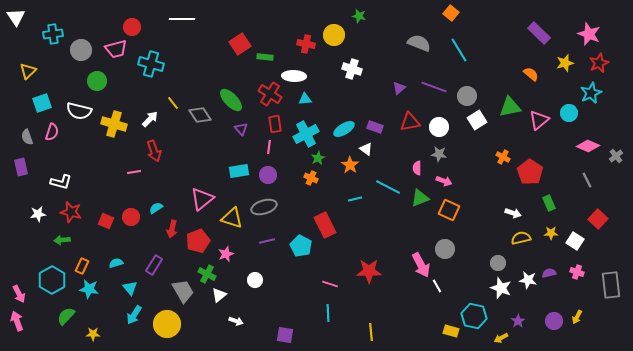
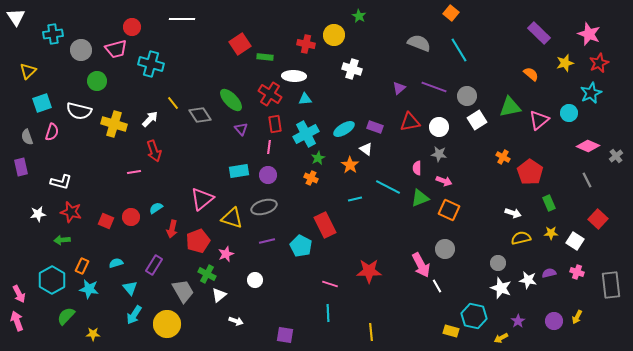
green star at (359, 16): rotated 16 degrees clockwise
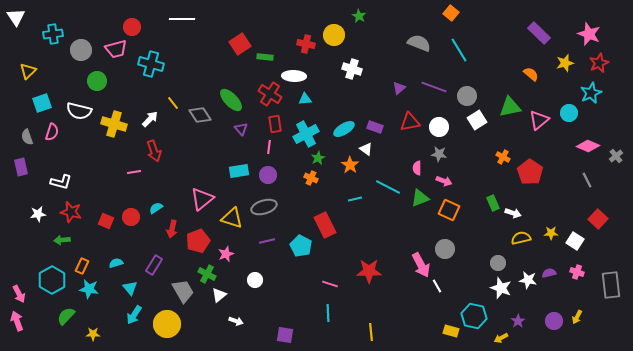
green rectangle at (549, 203): moved 56 px left
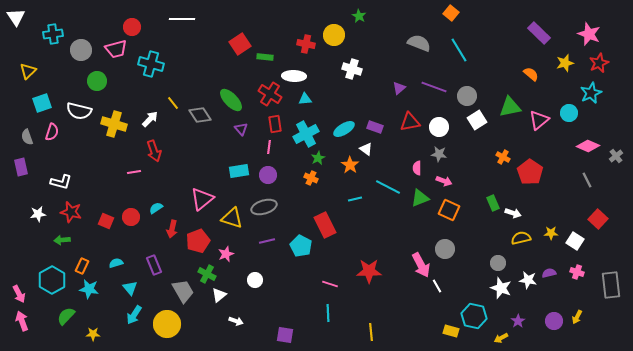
purple rectangle at (154, 265): rotated 54 degrees counterclockwise
pink arrow at (17, 321): moved 5 px right
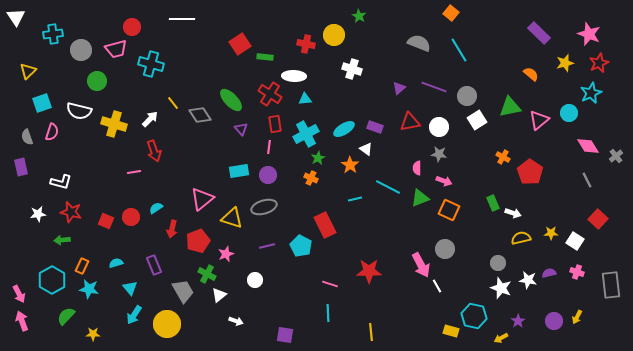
pink diamond at (588, 146): rotated 35 degrees clockwise
purple line at (267, 241): moved 5 px down
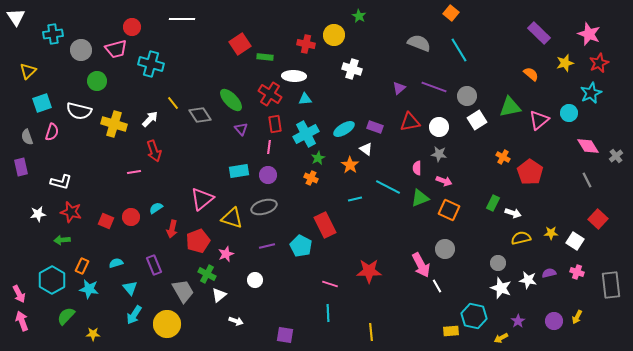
green rectangle at (493, 203): rotated 49 degrees clockwise
yellow rectangle at (451, 331): rotated 21 degrees counterclockwise
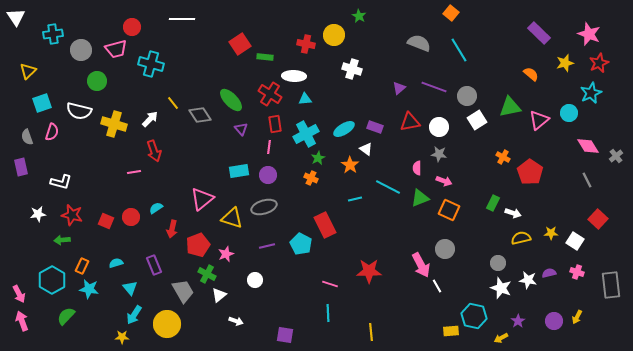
red star at (71, 212): moved 1 px right, 3 px down
red pentagon at (198, 241): moved 4 px down
cyan pentagon at (301, 246): moved 2 px up
yellow star at (93, 334): moved 29 px right, 3 px down
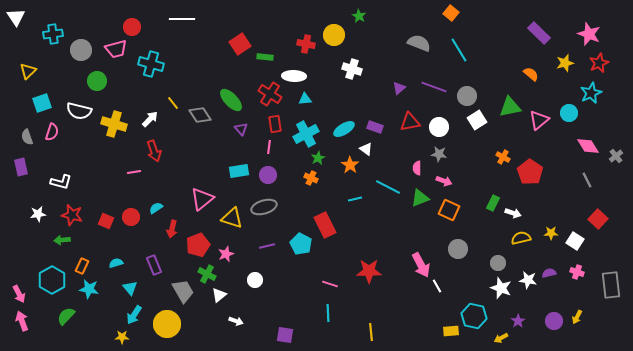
gray circle at (445, 249): moved 13 px right
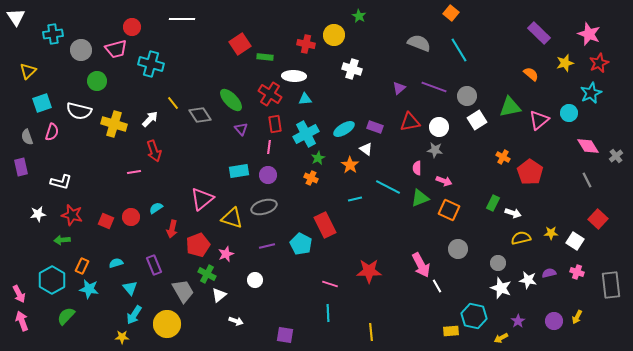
gray star at (439, 154): moved 4 px left, 4 px up
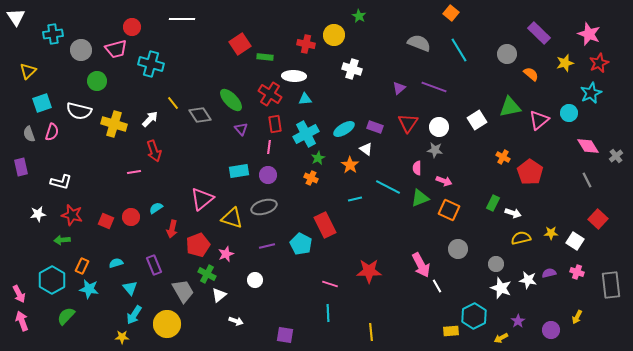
gray circle at (467, 96): moved 40 px right, 42 px up
red triangle at (410, 122): moved 2 px left, 1 px down; rotated 45 degrees counterclockwise
gray semicircle at (27, 137): moved 2 px right, 3 px up
gray circle at (498, 263): moved 2 px left, 1 px down
cyan hexagon at (474, 316): rotated 20 degrees clockwise
purple circle at (554, 321): moved 3 px left, 9 px down
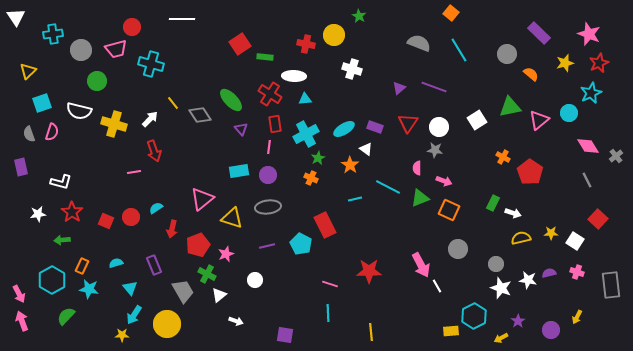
gray ellipse at (264, 207): moved 4 px right; rotated 10 degrees clockwise
red star at (72, 215): moved 3 px up; rotated 20 degrees clockwise
yellow star at (122, 337): moved 2 px up
